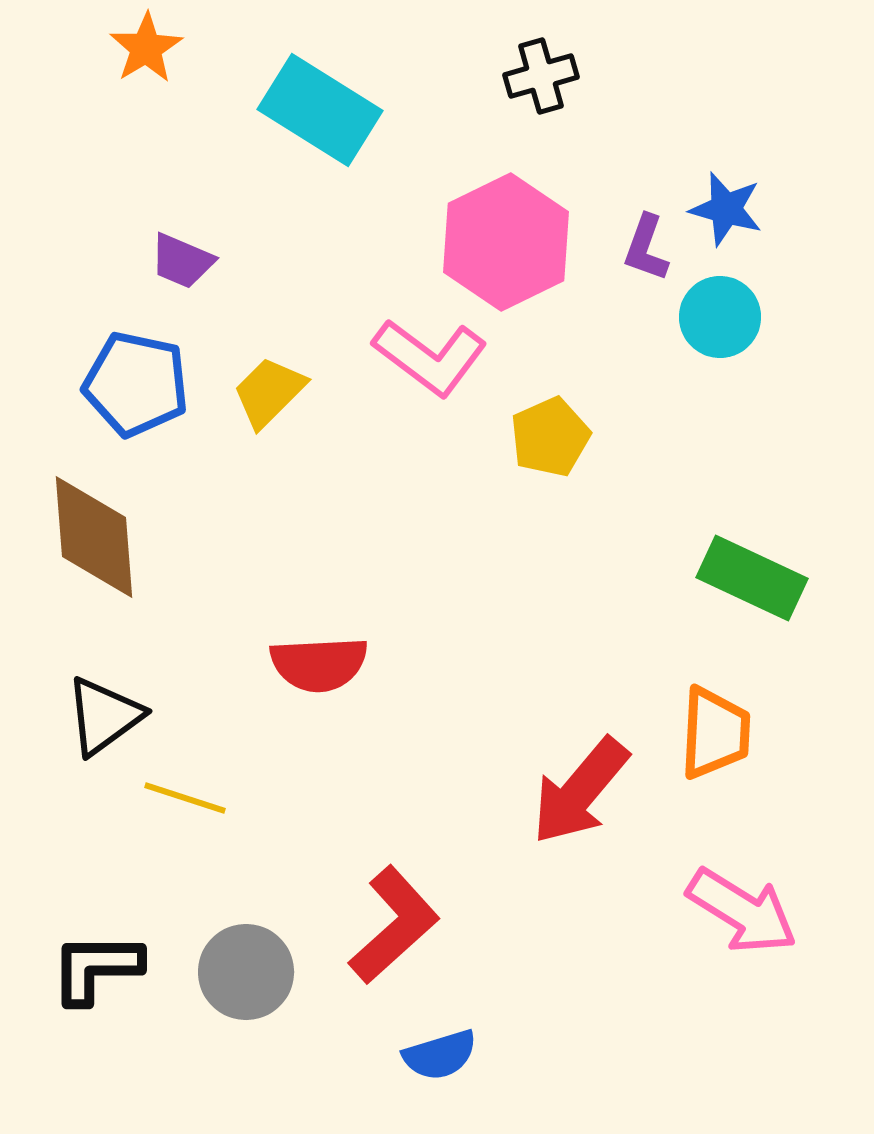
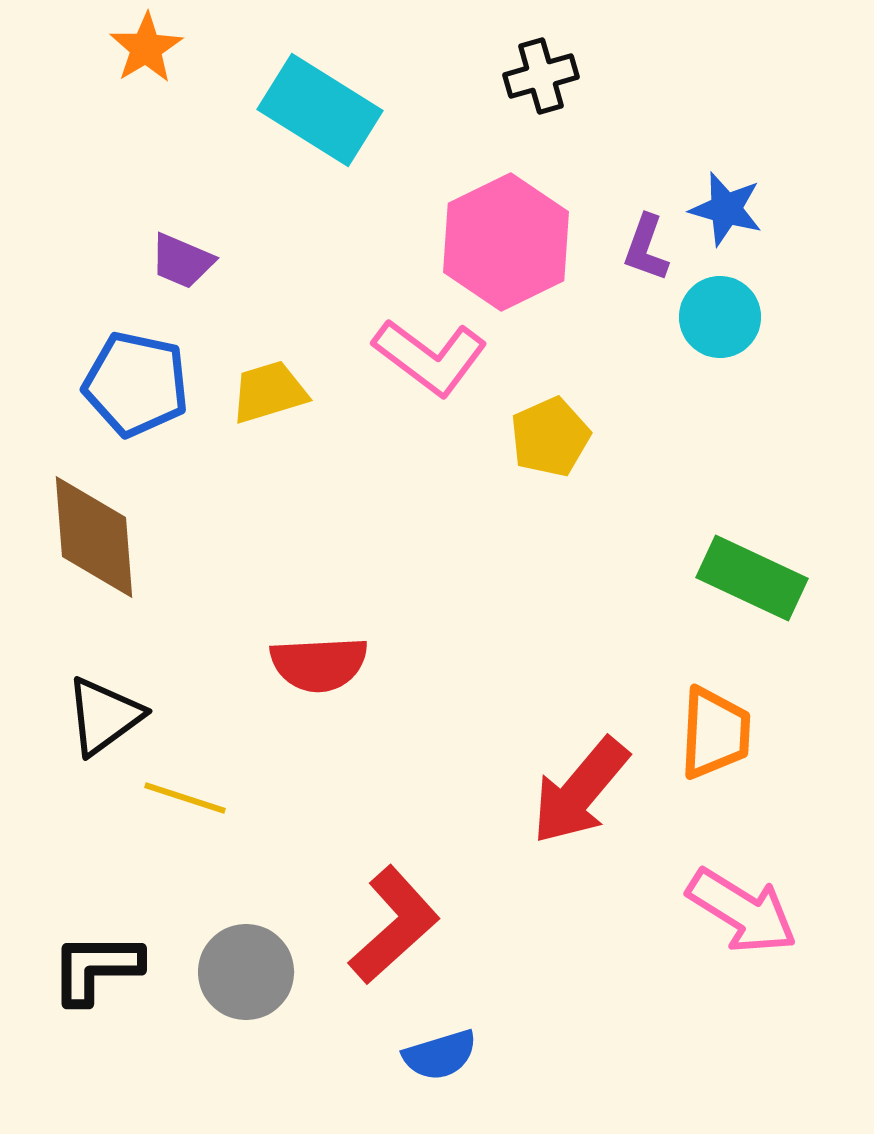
yellow trapezoid: rotated 28 degrees clockwise
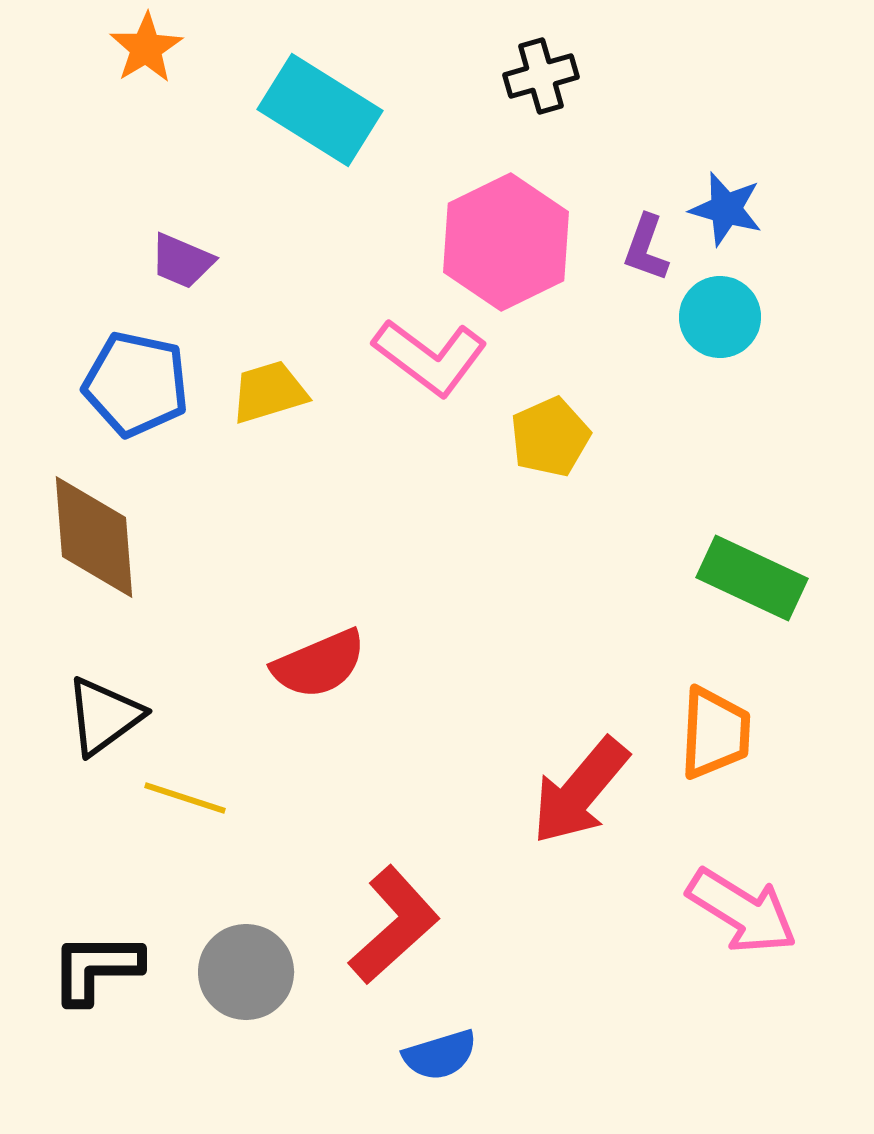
red semicircle: rotated 20 degrees counterclockwise
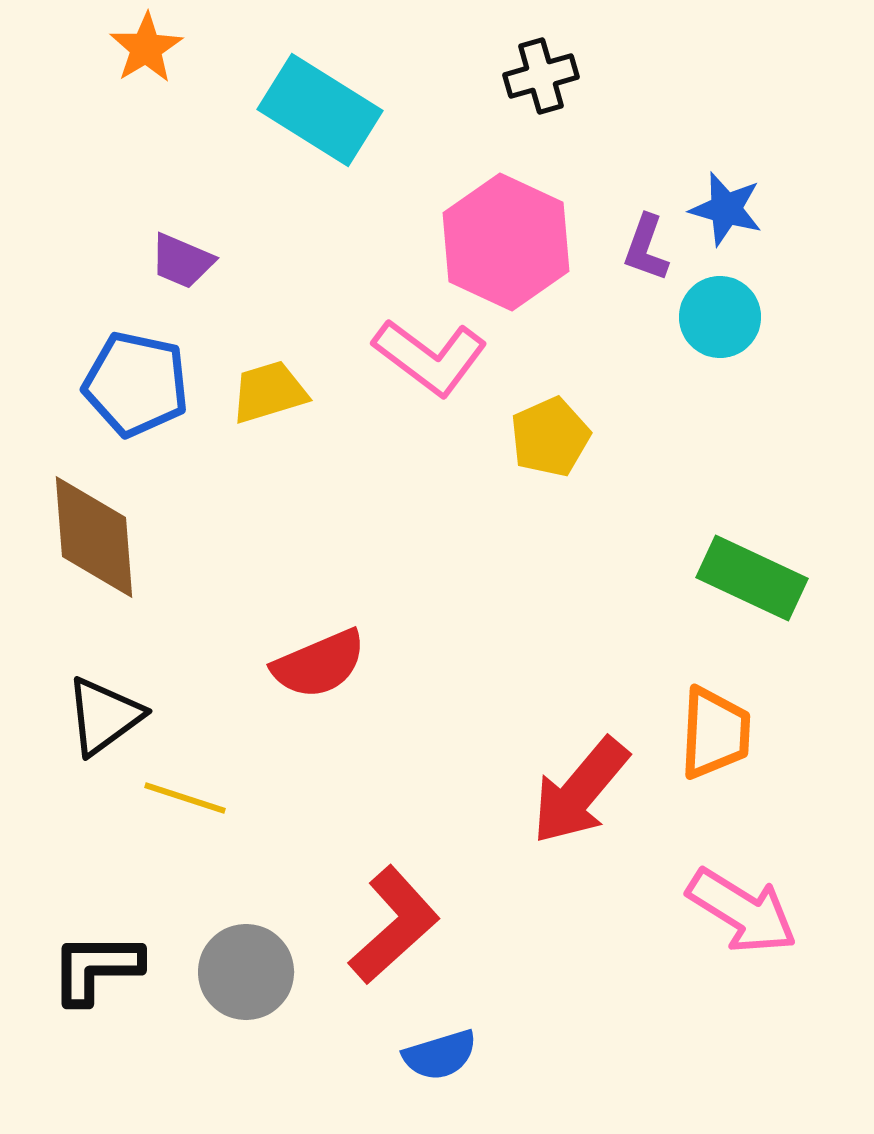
pink hexagon: rotated 9 degrees counterclockwise
